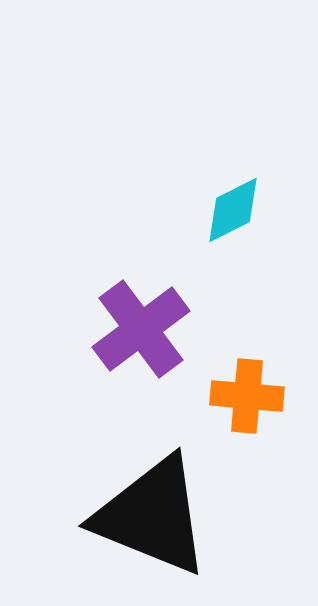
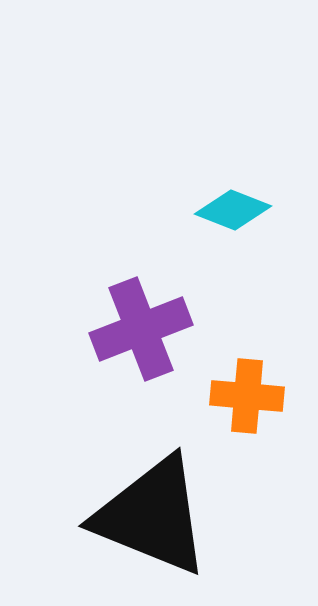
cyan diamond: rotated 48 degrees clockwise
purple cross: rotated 16 degrees clockwise
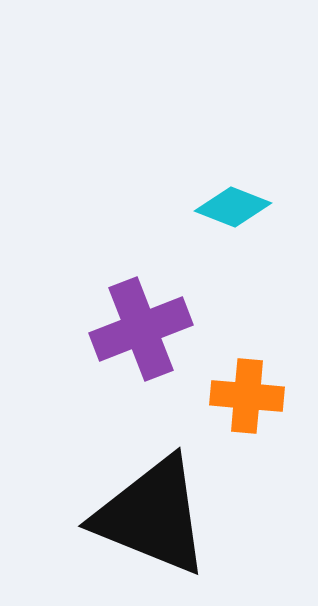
cyan diamond: moved 3 px up
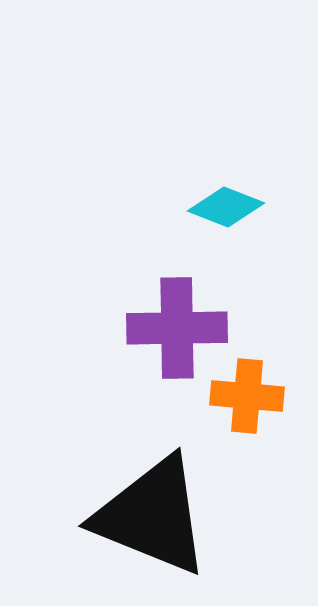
cyan diamond: moved 7 px left
purple cross: moved 36 px right, 1 px up; rotated 20 degrees clockwise
